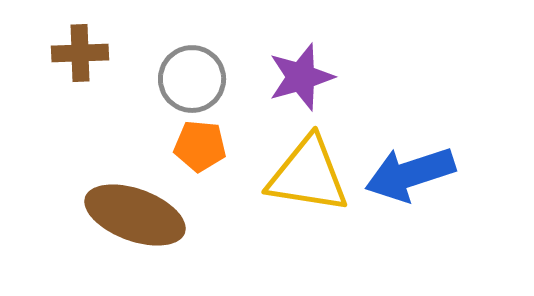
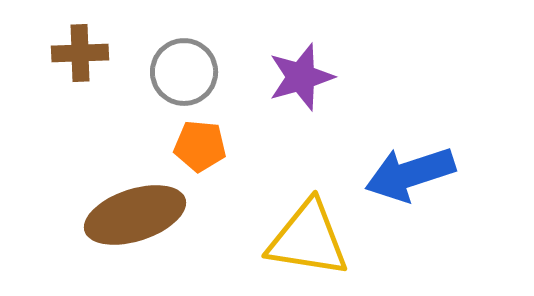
gray circle: moved 8 px left, 7 px up
yellow triangle: moved 64 px down
brown ellipse: rotated 38 degrees counterclockwise
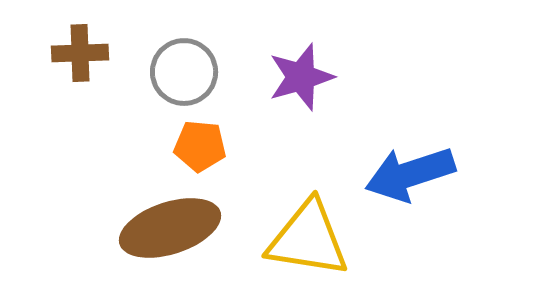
brown ellipse: moved 35 px right, 13 px down
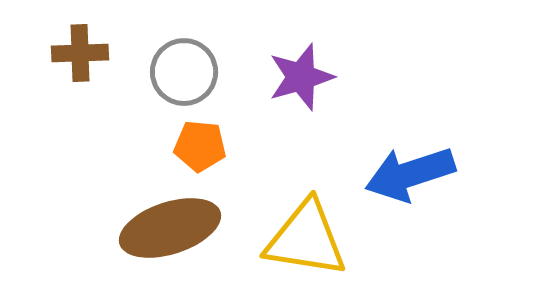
yellow triangle: moved 2 px left
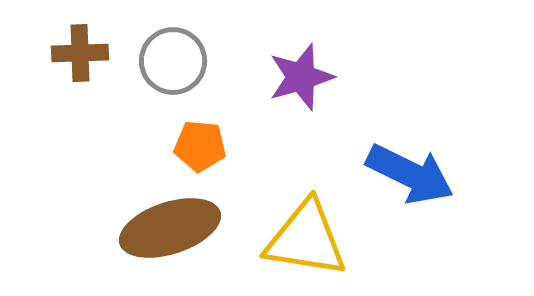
gray circle: moved 11 px left, 11 px up
blue arrow: rotated 136 degrees counterclockwise
